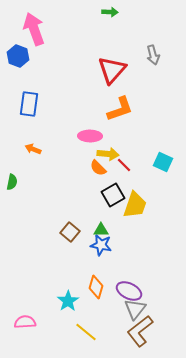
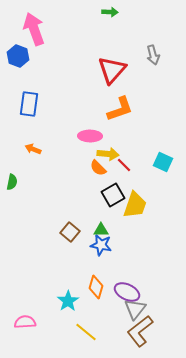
purple ellipse: moved 2 px left, 1 px down
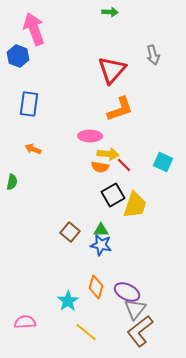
orange semicircle: moved 2 px right, 1 px up; rotated 36 degrees counterclockwise
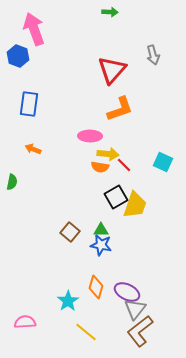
black square: moved 3 px right, 2 px down
